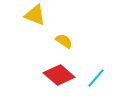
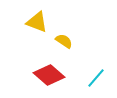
yellow triangle: moved 2 px right, 7 px down
red diamond: moved 10 px left
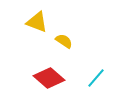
red diamond: moved 3 px down
